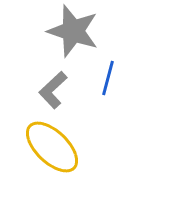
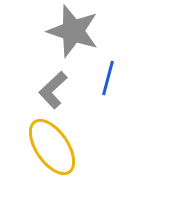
yellow ellipse: rotated 12 degrees clockwise
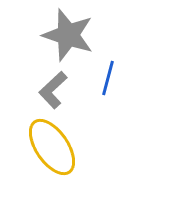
gray star: moved 5 px left, 4 px down
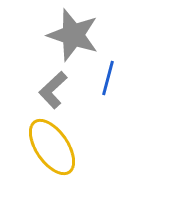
gray star: moved 5 px right
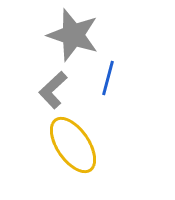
yellow ellipse: moved 21 px right, 2 px up
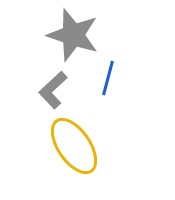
yellow ellipse: moved 1 px right, 1 px down
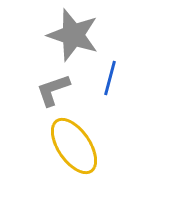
blue line: moved 2 px right
gray L-shape: rotated 24 degrees clockwise
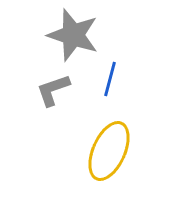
blue line: moved 1 px down
yellow ellipse: moved 35 px right, 5 px down; rotated 58 degrees clockwise
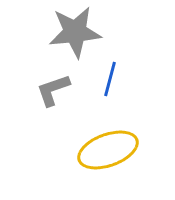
gray star: moved 2 px right, 3 px up; rotated 24 degrees counterclockwise
yellow ellipse: moved 1 px left, 1 px up; rotated 46 degrees clockwise
